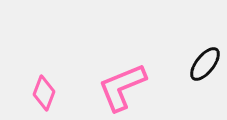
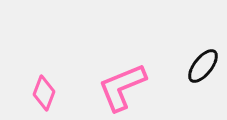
black ellipse: moved 2 px left, 2 px down
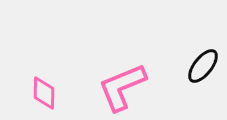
pink diamond: rotated 20 degrees counterclockwise
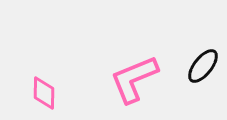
pink L-shape: moved 12 px right, 8 px up
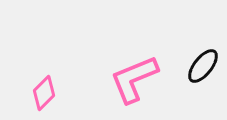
pink diamond: rotated 44 degrees clockwise
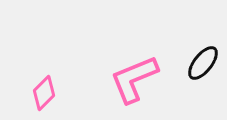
black ellipse: moved 3 px up
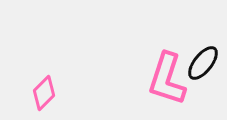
pink L-shape: moved 33 px right; rotated 50 degrees counterclockwise
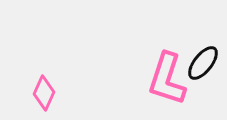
pink diamond: rotated 20 degrees counterclockwise
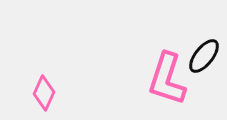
black ellipse: moved 1 px right, 7 px up
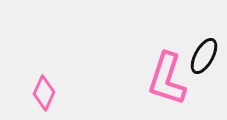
black ellipse: rotated 9 degrees counterclockwise
